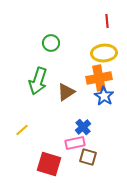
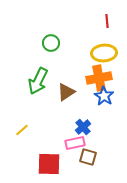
green arrow: rotated 8 degrees clockwise
red square: rotated 15 degrees counterclockwise
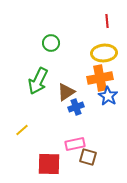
orange cross: moved 1 px right
blue star: moved 4 px right
blue cross: moved 7 px left, 20 px up; rotated 21 degrees clockwise
pink rectangle: moved 1 px down
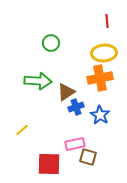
green arrow: rotated 112 degrees counterclockwise
blue star: moved 8 px left, 19 px down
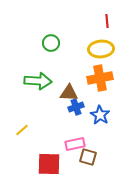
yellow ellipse: moved 3 px left, 4 px up
brown triangle: moved 3 px right, 1 px down; rotated 36 degrees clockwise
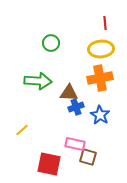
red line: moved 2 px left, 2 px down
pink rectangle: rotated 24 degrees clockwise
red square: rotated 10 degrees clockwise
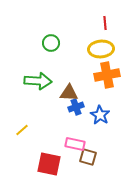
orange cross: moved 7 px right, 3 px up
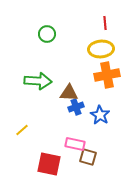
green circle: moved 4 px left, 9 px up
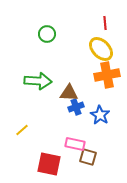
yellow ellipse: rotated 50 degrees clockwise
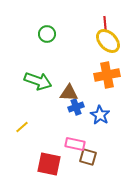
yellow ellipse: moved 7 px right, 8 px up
green arrow: rotated 16 degrees clockwise
yellow line: moved 3 px up
